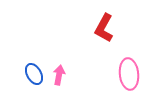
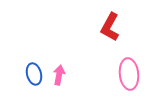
red L-shape: moved 6 px right, 1 px up
blue ellipse: rotated 15 degrees clockwise
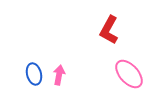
red L-shape: moved 1 px left, 3 px down
pink ellipse: rotated 36 degrees counterclockwise
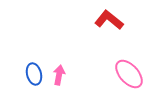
red L-shape: moved 10 px up; rotated 100 degrees clockwise
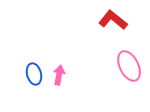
red L-shape: moved 4 px right
pink ellipse: moved 8 px up; rotated 16 degrees clockwise
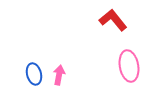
red L-shape: rotated 12 degrees clockwise
pink ellipse: rotated 16 degrees clockwise
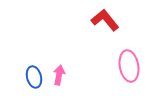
red L-shape: moved 8 px left
blue ellipse: moved 3 px down
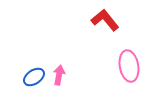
blue ellipse: rotated 70 degrees clockwise
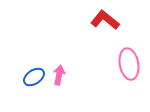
red L-shape: rotated 12 degrees counterclockwise
pink ellipse: moved 2 px up
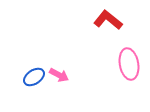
red L-shape: moved 3 px right
pink arrow: rotated 108 degrees clockwise
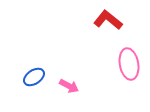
pink arrow: moved 10 px right, 11 px down
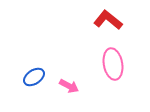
pink ellipse: moved 16 px left
